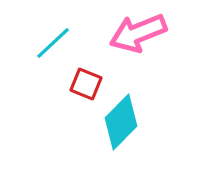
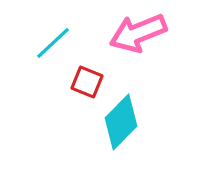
red square: moved 1 px right, 2 px up
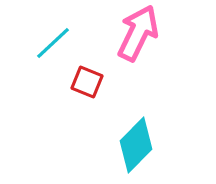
pink arrow: rotated 138 degrees clockwise
cyan diamond: moved 15 px right, 23 px down
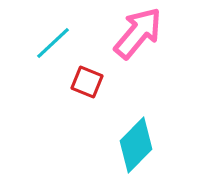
pink arrow: rotated 14 degrees clockwise
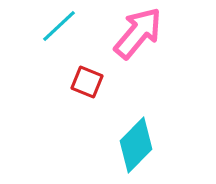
cyan line: moved 6 px right, 17 px up
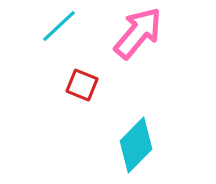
red square: moved 5 px left, 3 px down
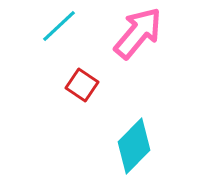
red square: rotated 12 degrees clockwise
cyan diamond: moved 2 px left, 1 px down
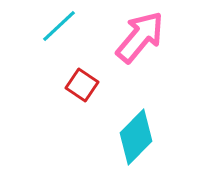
pink arrow: moved 2 px right, 4 px down
cyan diamond: moved 2 px right, 9 px up
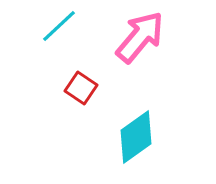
red square: moved 1 px left, 3 px down
cyan diamond: rotated 10 degrees clockwise
